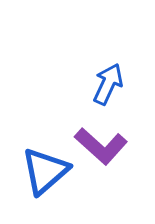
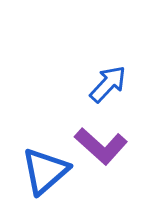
blue arrow: rotated 18 degrees clockwise
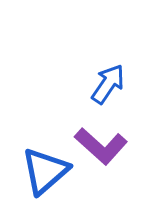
blue arrow: rotated 9 degrees counterclockwise
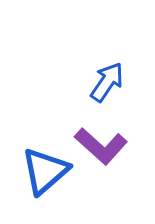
blue arrow: moved 1 px left, 2 px up
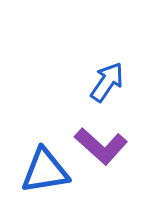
blue triangle: rotated 32 degrees clockwise
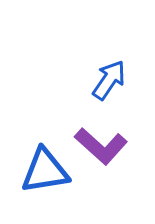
blue arrow: moved 2 px right, 2 px up
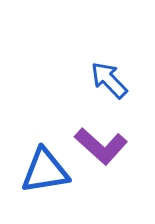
blue arrow: rotated 78 degrees counterclockwise
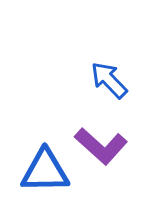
blue triangle: rotated 8 degrees clockwise
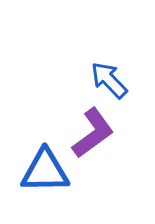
purple L-shape: moved 8 px left, 13 px up; rotated 78 degrees counterclockwise
